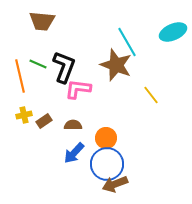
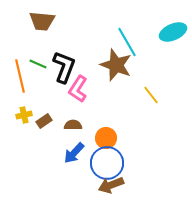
pink L-shape: rotated 64 degrees counterclockwise
blue circle: moved 1 px up
brown arrow: moved 4 px left, 1 px down
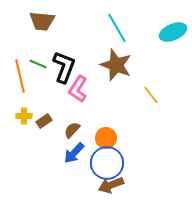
cyan line: moved 10 px left, 14 px up
yellow cross: moved 1 px down; rotated 14 degrees clockwise
brown semicircle: moved 1 px left, 5 px down; rotated 48 degrees counterclockwise
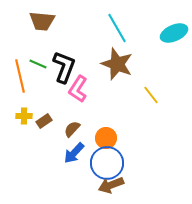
cyan ellipse: moved 1 px right, 1 px down
brown star: moved 1 px right, 1 px up
brown semicircle: moved 1 px up
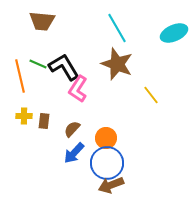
black L-shape: rotated 52 degrees counterclockwise
brown rectangle: rotated 49 degrees counterclockwise
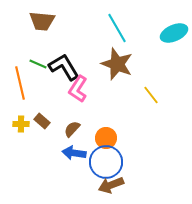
orange line: moved 7 px down
yellow cross: moved 3 px left, 8 px down
brown rectangle: moved 2 px left; rotated 56 degrees counterclockwise
blue arrow: rotated 55 degrees clockwise
blue circle: moved 1 px left, 1 px up
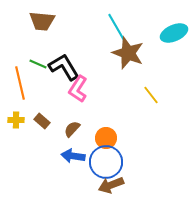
brown star: moved 11 px right, 11 px up
yellow cross: moved 5 px left, 4 px up
blue arrow: moved 1 px left, 3 px down
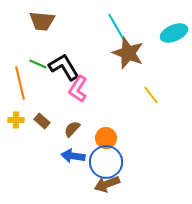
brown arrow: moved 4 px left, 1 px up
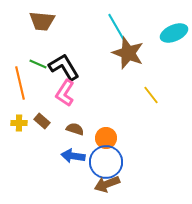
pink L-shape: moved 13 px left, 4 px down
yellow cross: moved 3 px right, 3 px down
brown semicircle: moved 3 px right; rotated 66 degrees clockwise
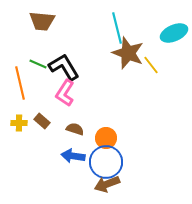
cyan line: rotated 16 degrees clockwise
yellow line: moved 30 px up
